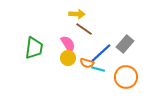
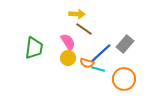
pink semicircle: moved 2 px up
orange circle: moved 2 px left, 2 px down
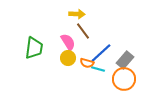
brown line: moved 1 px left, 2 px down; rotated 18 degrees clockwise
gray rectangle: moved 16 px down
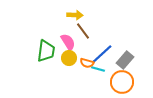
yellow arrow: moved 2 px left, 1 px down
green trapezoid: moved 12 px right, 3 px down
blue line: moved 1 px right, 1 px down
yellow circle: moved 1 px right
orange circle: moved 2 px left, 3 px down
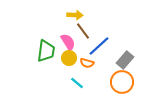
blue line: moved 3 px left, 8 px up
cyan line: moved 21 px left, 14 px down; rotated 24 degrees clockwise
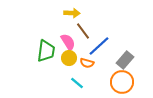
yellow arrow: moved 3 px left, 2 px up
